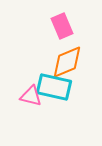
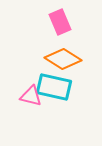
pink rectangle: moved 2 px left, 4 px up
orange diamond: moved 4 px left, 3 px up; rotated 54 degrees clockwise
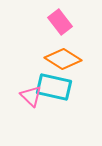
pink rectangle: rotated 15 degrees counterclockwise
pink triangle: rotated 30 degrees clockwise
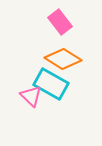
cyan rectangle: moved 3 px left, 3 px up; rotated 16 degrees clockwise
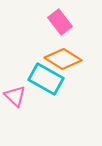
cyan rectangle: moved 5 px left, 5 px up
pink triangle: moved 16 px left
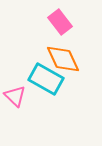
orange diamond: rotated 33 degrees clockwise
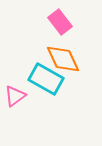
pink triangle: rotated 40 degrees clockwise
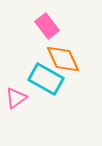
pink rectangle: moved 13 px left, 4 px down
pink triangle: moved 1 px right, 2 px down
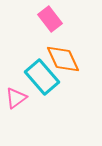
pink rectangle: moved 3 px right, 7 px up
cyan rectangle: moved 4 px left, 2 px up; rotated 20 degrees clockwise
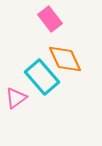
orange diamond: moved 2 px right
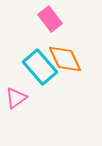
cyan rectangle: moved 2 px left, 10 px up
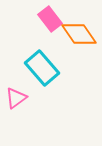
orange diamond: moved 14 px right, 25 px up; rotated 9 degrees counterclockwise
cyan rectangle: moved 2 px right, 1 px down
